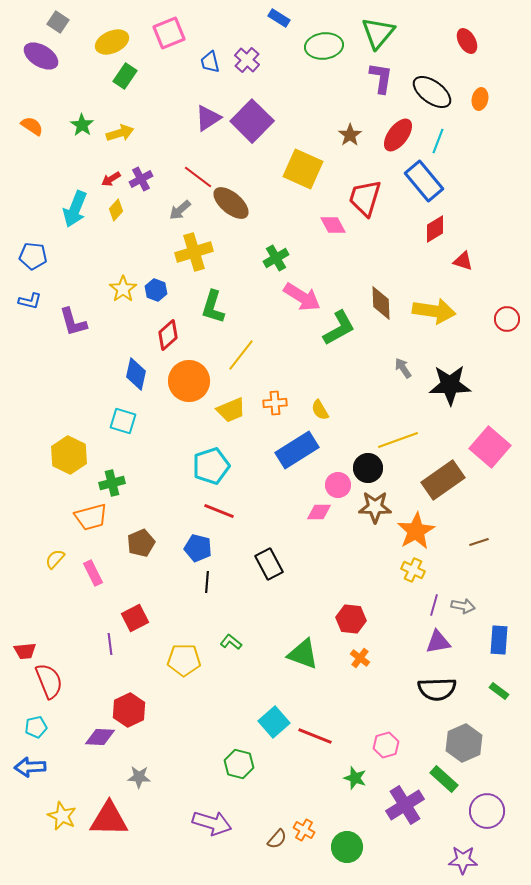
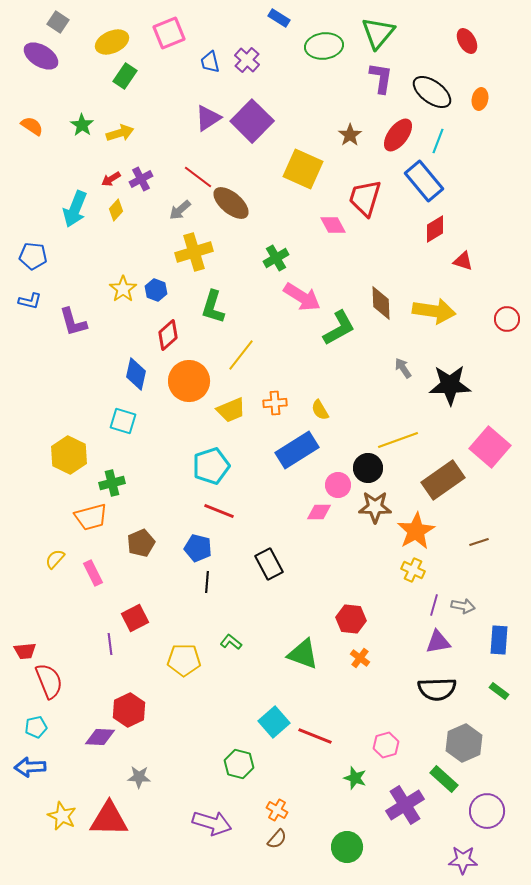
orange cross at (304, 830): moved 27 px left, 20 px up
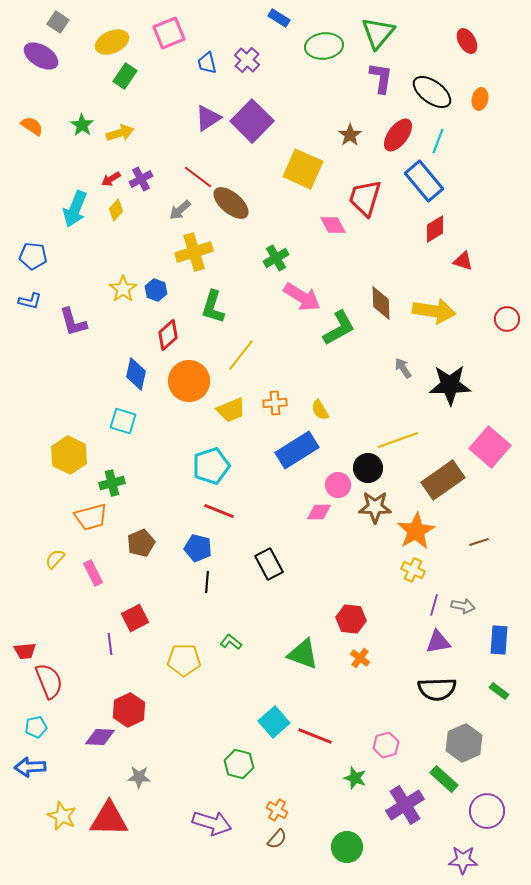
blue trapezoid at (210, 62): moved 3 px left, 1 px down
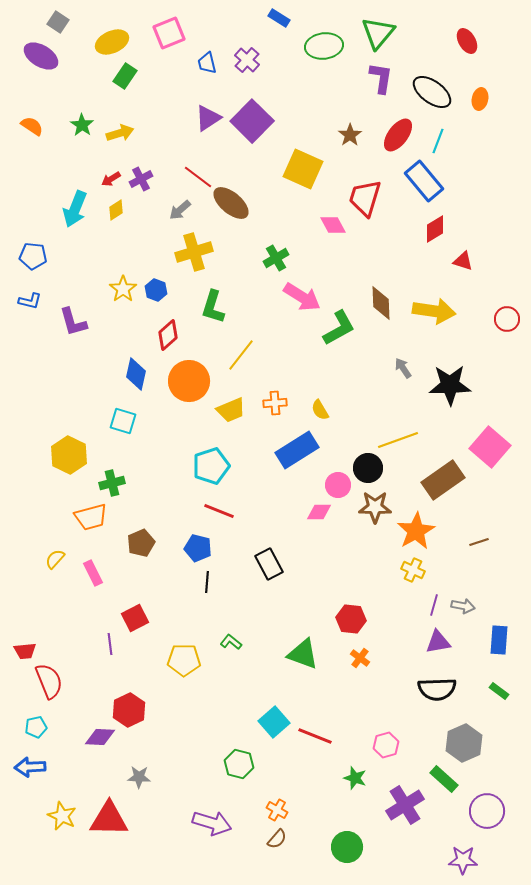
yellow diamond at (116, 210): rotated 15 degrees clockwise
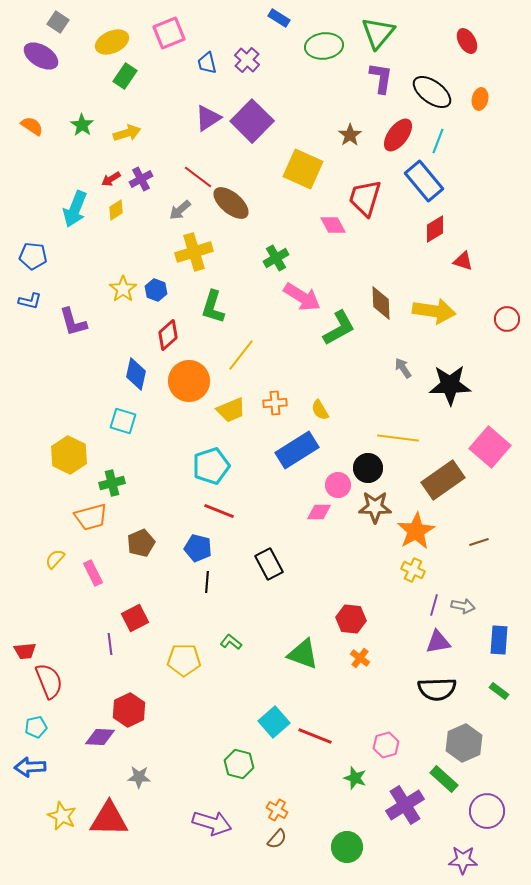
yellow arrow at (120, 133): moved 7 px right
yellow line at (398, 440): moved 2 px up; rotated 27 degrees clockwise
